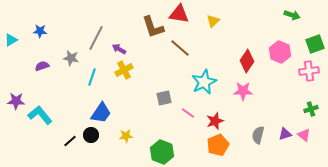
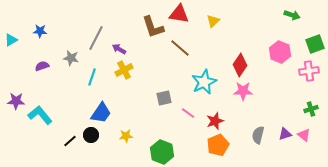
red diamond: moved 7 px left, 4 px down
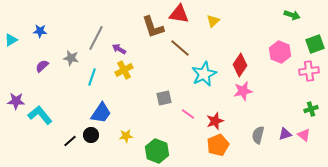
purple semicircle: rotated 24 degrees counterclockwise
cyan star: moved 8 px up
pink star: rotated 12 degrees counterclockwise
pink line: moved 1 px down
green hexagon: moved 5 px left, 1 px up
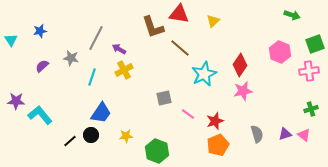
blue star: rotated 16 degrees counterclockwise
cyan triangle: rotated 32 degrees counterclockwise
gray semicircle: moved 1 px left, 1 px up; rotated 150 degrees clockwise
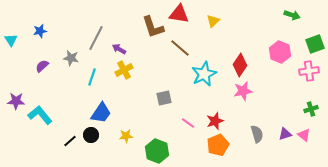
pink line: moved 9 px down
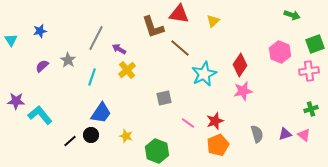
gray star: moved 3 px left, 2 px down; rotated 21 degrees clockwise
yellow cross: moved 3 px right; rotated 12 degrees counterclockwise
yellow star: rotated 24 degrees clockwise
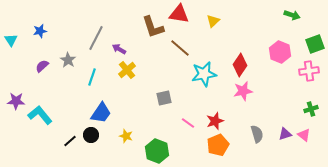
cyan star: rotated 15 degrees clockwise
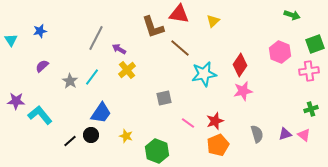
gray star: moved 2 px right, 21 px down
cyan line: rotated 18 degrees clockwise
